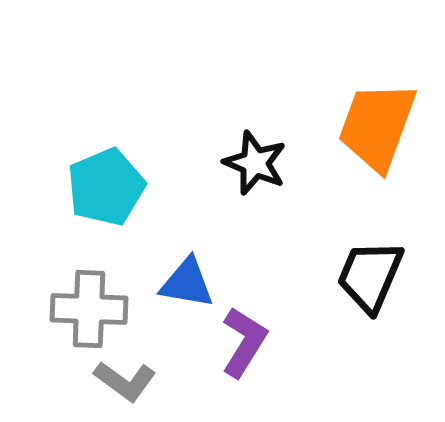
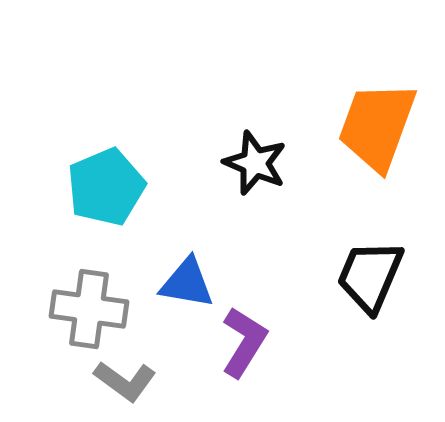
gray cross: rotated 6 degrees clockwise
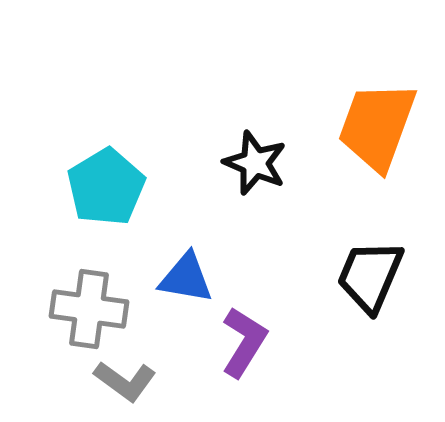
cyan pentagon: rotated 8 degrees counterclockwise
blue triangle: moved 1 px left, 5 px up
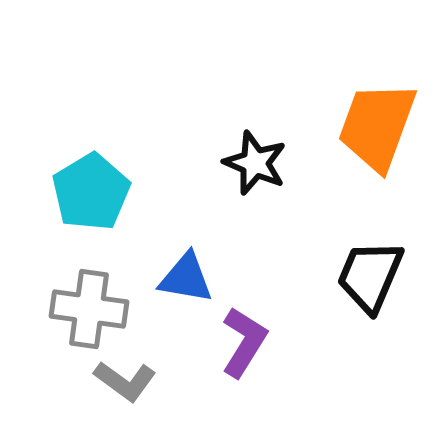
cyan pentagon: moved 15 px left, 5 px down
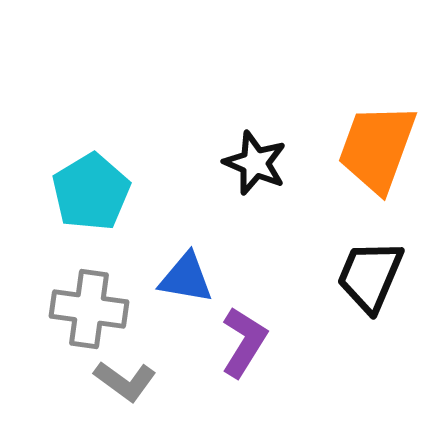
orange trapezoid: moved 22 px down
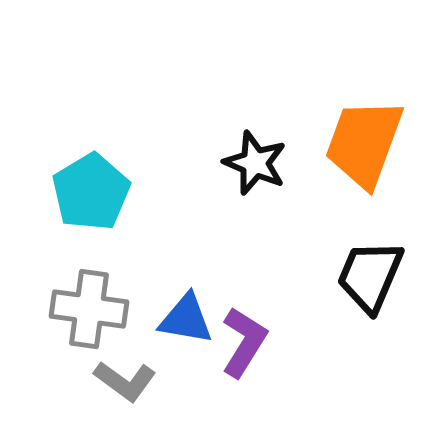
orange trapezoid: moved 13 px left, 5 px up
blue triangle: moved 41 px down
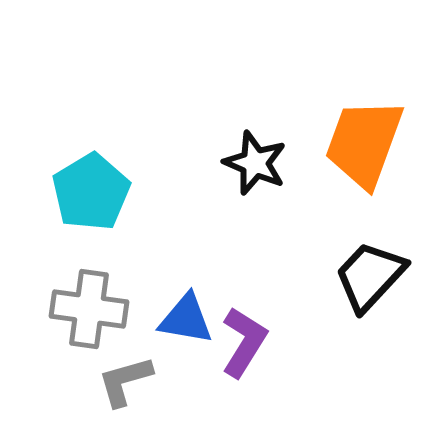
black trapezoid: rotated 20 degrees clockwise
gray L-shape: rotated 128 degrees clockwise
